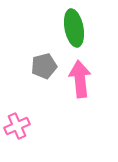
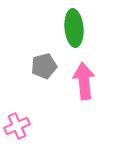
green ellipse: rotated 6 degrees clockwise
pink arrow: moved 4 px right, 2 px down
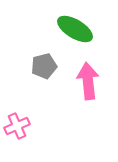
green ellipse: moved 1 px right, 1 px down; rotated 54 degrees counterclockwise
pink arrow: moved 4 px right
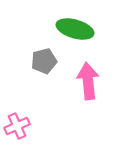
green ellipse: rotated 15 degrees counterclockwise
gray pentagon: moved 5 px up
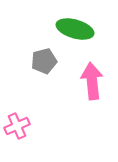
pink arrow: moved 4 px right
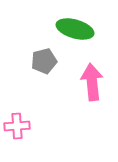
pink arrow: moved 1 px down
pink cross: rotated 20 degrees clockwise
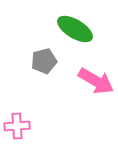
green ellipse: rotated 15 degrees clockwise
pink arrow: moved 4 px right, 1 px up; rotated 126 degrees clockwise
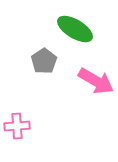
gray pentagon: rotated 20 degrees counterclockwise
